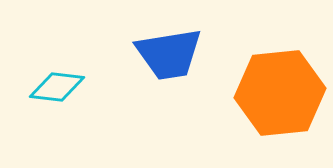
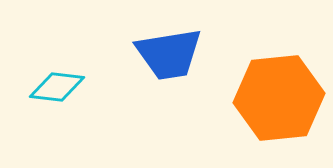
orange hexagon: moved 1 px left, 5 px down
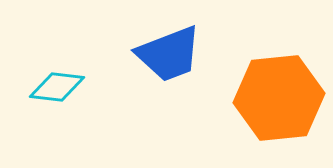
blue trapezoid: rotated 12 degrees counterclockwise
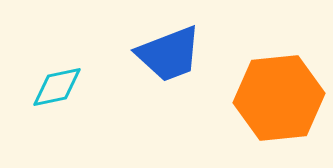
cyan diamond: rotated 18 degrees counterclockwise
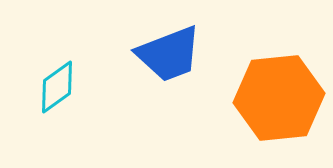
cyan diamond: rotated 24 degrees counterclockwise
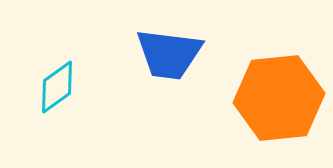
blue trapezoid: rotated 28 degrees clockwise
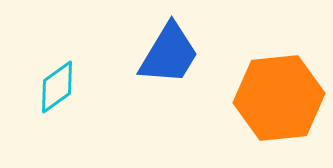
blue trapezoid: rotated 66 degrees counterclockwise
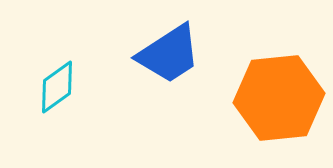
blue trapezoid: rotated 26 degrees clockwise
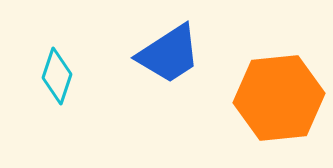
cyan diamond: moved 11 px up; rotated 36 degrees counterclockwise
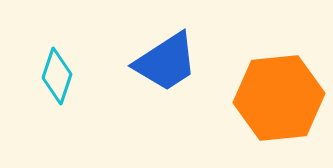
blue trapezoid: moved 3 px left, 8 px down
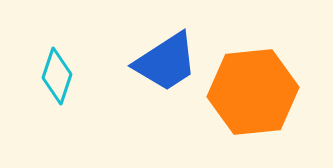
orange hexagon: moved 26 px left, 6 px up
